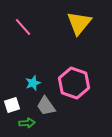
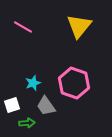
yellow triangle: moved 3 px down
pink line: rotated 18 degrees counterclockwise
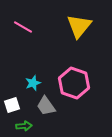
green arrow: moved 3 px left, 3 px down
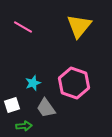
gray trapezoid: moved 2 px down
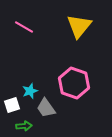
pink line: moved 1 px right
cyan star: moved 3 px left, 8 px down
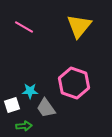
cyan star: rotated 21 degrees clockwise
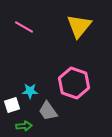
gray trapezoid: moved 2 px right, 3 px down
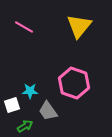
green arrow: moved 1 px right; rotated 28 degrees counterclockwise
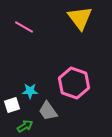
yellow triangle: moved 1 px right, 8 px up; rotated 16 degrees counterclockwise
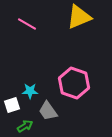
yellow triangle: moved 1 px left, 1 px up; rotated 44 degrees clockwise
pink line: moved 3 px right, 3 px up
